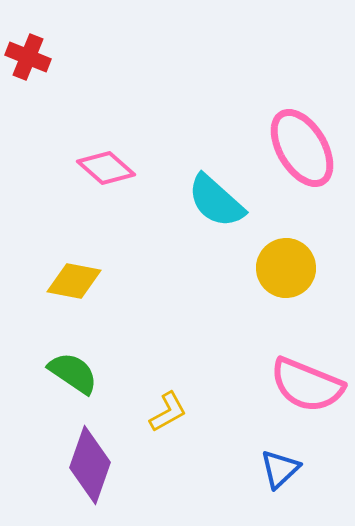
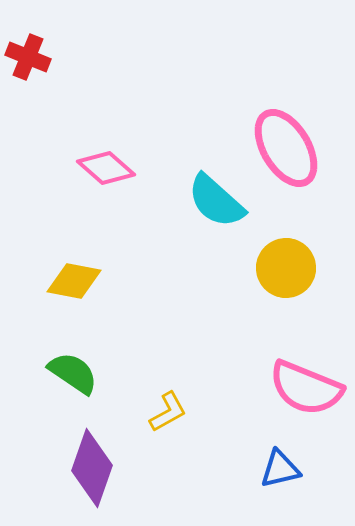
pink ellipse: moved 16 px left
pink semicircle: moved 1 px left, 3 px down
purple diamond: moved 2 px right, 3 px down
blue triangle: rotated 30 degrees clockwise
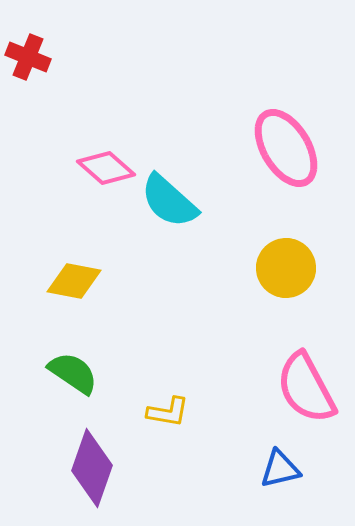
cyan semicircle: moved 47 px left
pink semicircle: rotated 40 degrees clockwise
yellow L-shape: rotated 39 degrees clockwise
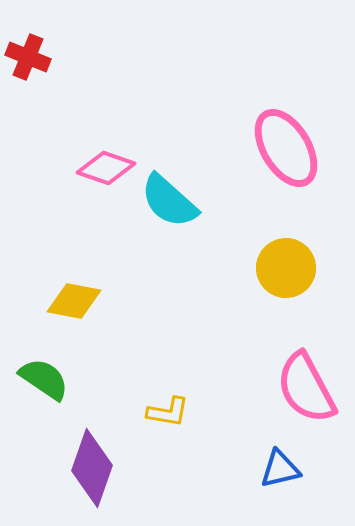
pink diamond: rotated 22 degrees counterclockwise
yellow diamond: moved 20 px down
green semicircle: moved 29 px left, 6 px down
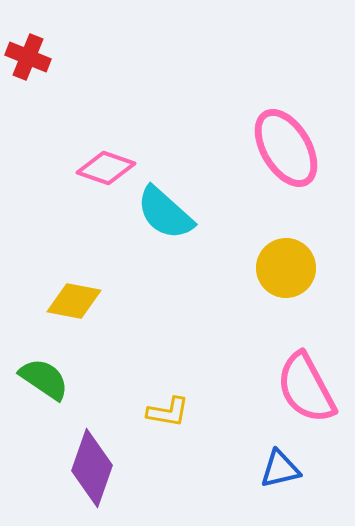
cyan semicircle: moved 4 px left, 12 px down
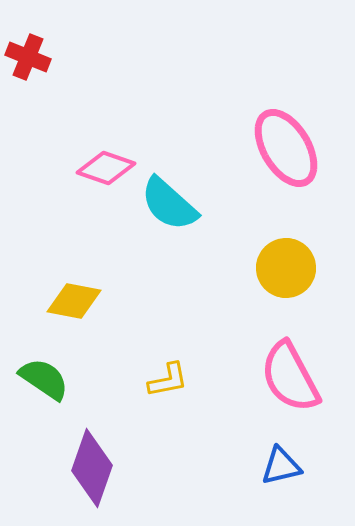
cyan semicircle: moved 4 px right, 9 px up
pink semicircle: moved 16 px left, 11 px up
yellow L-shape: moved 32 px up; rotated 21 degrees counterclockwise
blue triangle: moved 1 px right, 3 px up
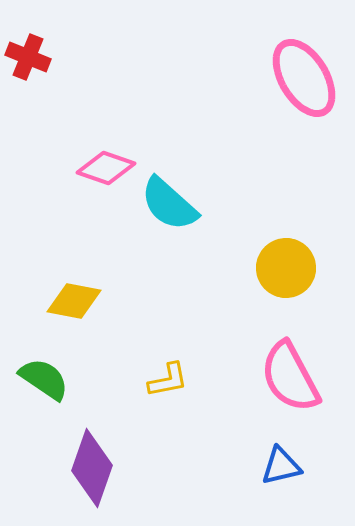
pink ellipse: moved 18 px right, 70 px up
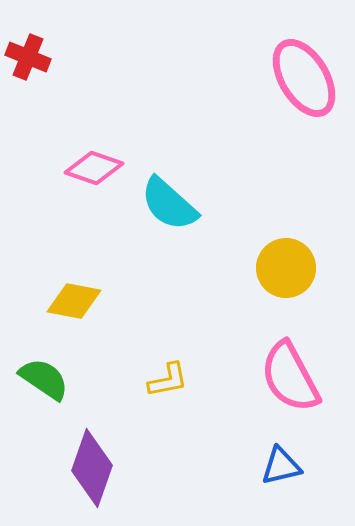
pink diamond: moved 12 px left
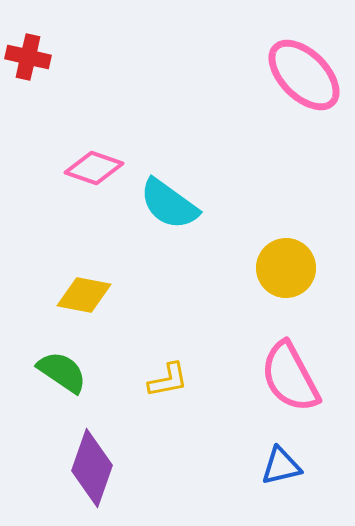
red cross: rotated 9 degrees counterclockwise
pink ellipse: moved 3 px up; rotated 14 degrees counterclockwise
cyan semicircle: rotated 6 degrees counterclockwise
yellow diamond: moved 10 px right, 6 px up
green semicircle: moved 18 px right, 7 px up
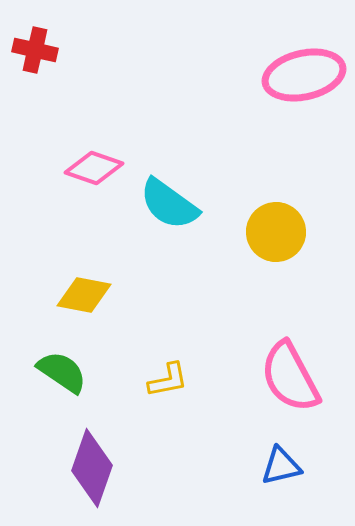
red cross: moved 7 px right, 7 px up
pink ellipse: rotated 58 degrees counterclockwise
yellow circle: moved 10 px left, 36 px up
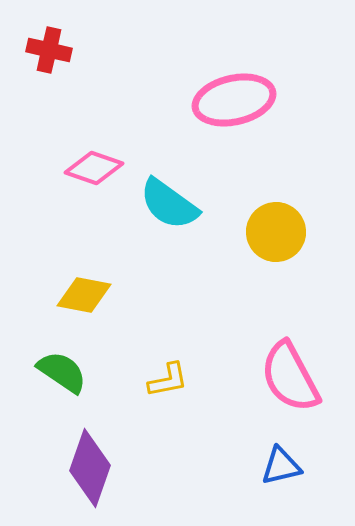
red cross: moved 14 px right
pink ellipse: moved 70 px left, 25 px down
purple diamond: moved 2 px left
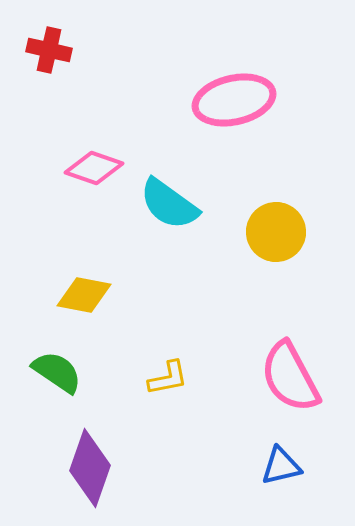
green semicircle: moved 5 px left
yellow L-shape: moved 2 px up
